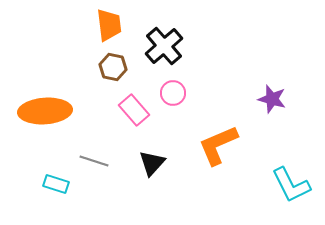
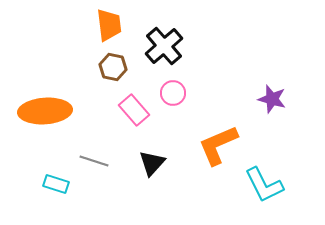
cyan L-shape: moved 27 px left
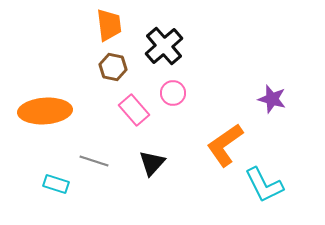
orange L-shape: moved 7 px right; rotated 12 degrees counterclockwise
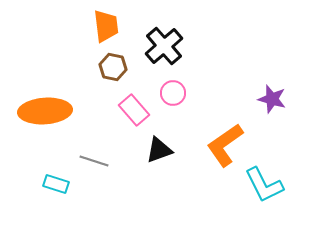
orange trapezoid: moved 3 px left, 1 px down
black triangle: moved 7 px right, 13 px up; rotated 28 degrees clockwise
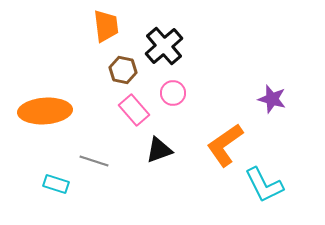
brown hexagon: moved 10 px right, 3 px down
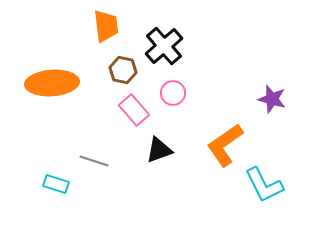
orange ellipse: moved 7 px right, 28 px up
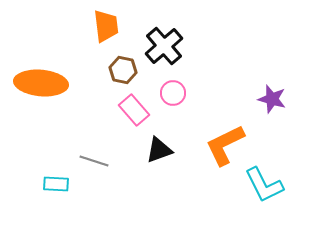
orange ellipse: moved 11 px left; rotated 9 degrees clockwise
orange L-shape: rotated 9 degrees clockwise
cyan rectangle: rotated 15 degrees counterclockwise
